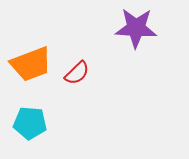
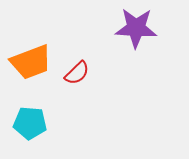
orange trapezoid: moved 2 px up
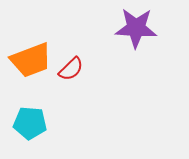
orange trapezoid: moved 2 px up
red semicircle: moved 6 px left, 4 px up
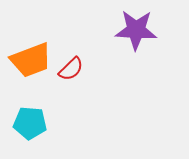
purple star: moved 2 px down
